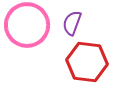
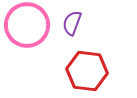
red hexagon: moved 9 px down
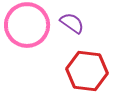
purple semicircle: rotated 105 degrees clockwise
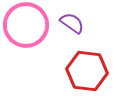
pink circle: moved 1 px left
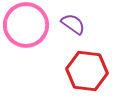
purple semicircle: moved 1 px right, 1 px down
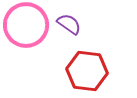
purple semicircle: moved 4 px left
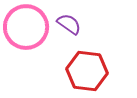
pink circle: moved 2 px down
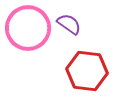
pink circle: moved 2 px right, 1 px down
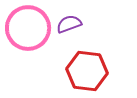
purple semicircle: rotated 55 degrees counterclockwise
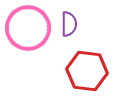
purple semicircle: rotated 110 degrees clockwise
